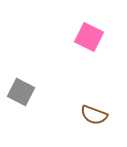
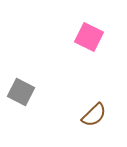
brown semicircle: rotated 64 degrees counterclockwise
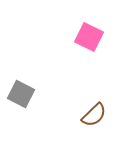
gray square: moved 2 px down
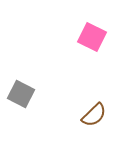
pink square: moved 3 px right
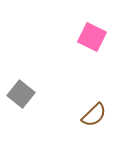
gray square: rotated 12 degrees clockwise
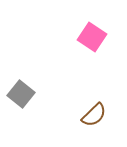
pink square: rotated 8 degrees clockwise
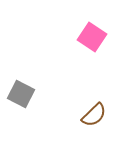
gray square: rotated 12 degrees counterclockwise
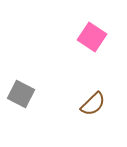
brown semicircle: moved 1 px left, 11 px up
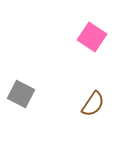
brown semicircle: rotated 12 degrees counterclockwise
